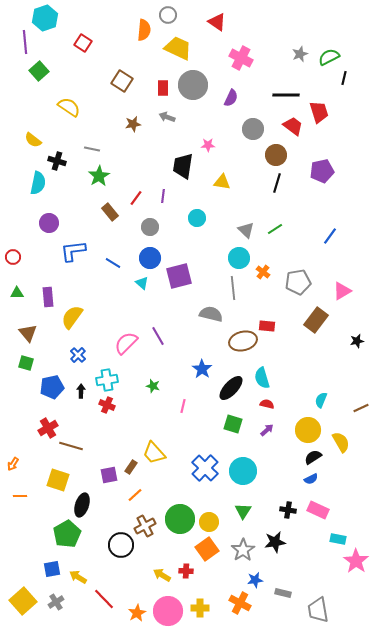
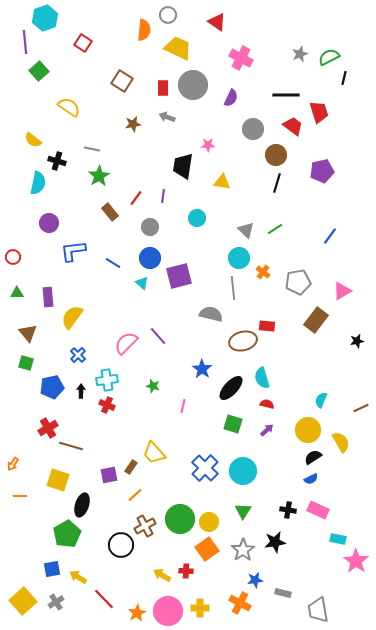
purple line at (158, 336): rotated 12 degrees counterclockwise
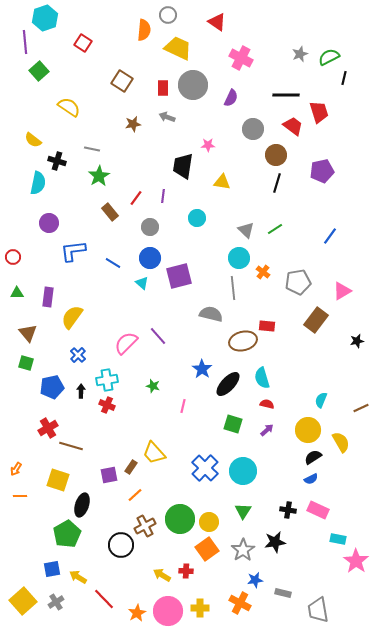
purple rectangle at (48, 297): rotated 12 degrees clockwise
black ellipse at (231, 388): moved 3 px left, 4 px up
orange arrow at (13, 464): moved 3 px right, 5 px down
